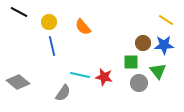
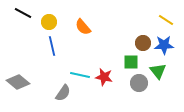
black line: moved 4 px right, 1 px down
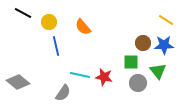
blue line: moved 4 px right
gray circle: moved 1 px left
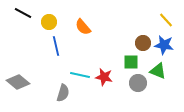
yellow line: rotated 14 degrees clockwise
blue star: rotated 12 degrees clockwise
green triangle: rotated 30 degrees counterclockwise
gray semicircle: rotated 18 degrees counterclockwise
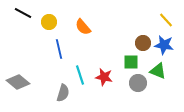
blue line: moved 3 px right, 3 px down
cyan line: rotated 60 degrees clockwise
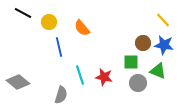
yellow line: moved 3 px left
orange semicircle: moved 1 px left, 1 px down
blue line: moved 2 px up
gray semicircle: moved 2 px left, 2 px down
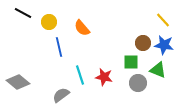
green triangle: moved 1 px up
gray semicircle: rotated 144 degrees counterclockwise
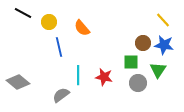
green triangle: rotated 42 degrees clockwise
cyan line: moved 2 px left; rotated 18 degrees clockwise
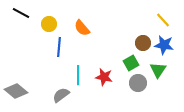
black line: moved 2 px left
yellow circle: moved 2 px down
blue line: rotated 18 degrees clockwise
green square: moved 1 px down; rotated 28 degrees counterclockwise
gray diamond: moved 2 px left, 9 px down
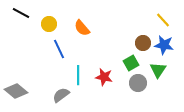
blue line: moved 2 px down; rotated 30 degrees counterclockwise
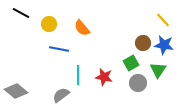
blue line: rotated 54 degrees counterclockwise
